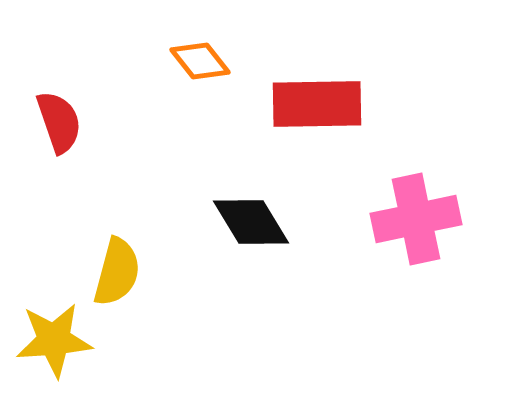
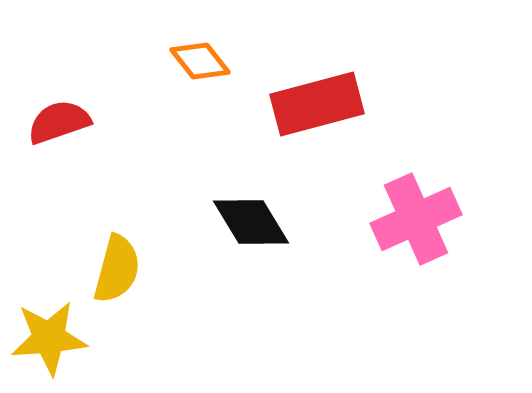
red rectangle: rotated 14 degrees counterclockwise
red semicircle: rotated 90 degrees counterclockwise
pink cross: rotated 12 degrees counterclockwise
yellow semicircle: moved 3 px up
yellow star: moved 5 px left, 2 px up
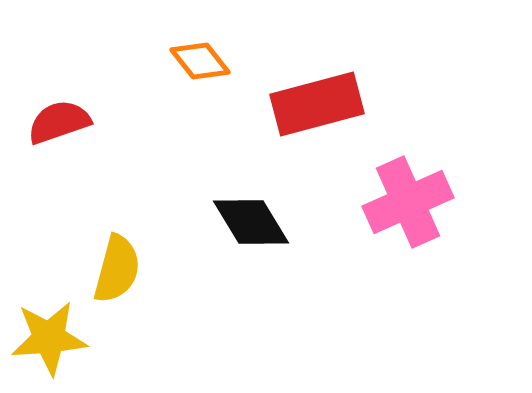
pink cross: moved 8 px left, 17 px up
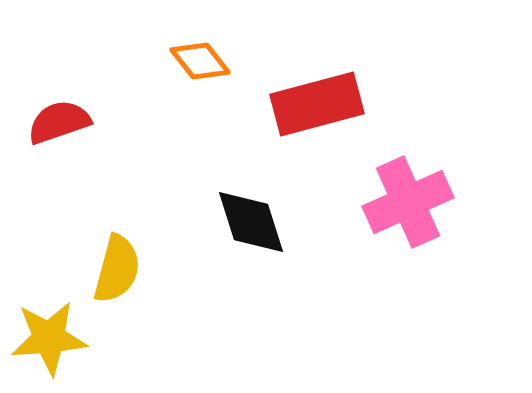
black diamond: rotated 14 degrees clockwise
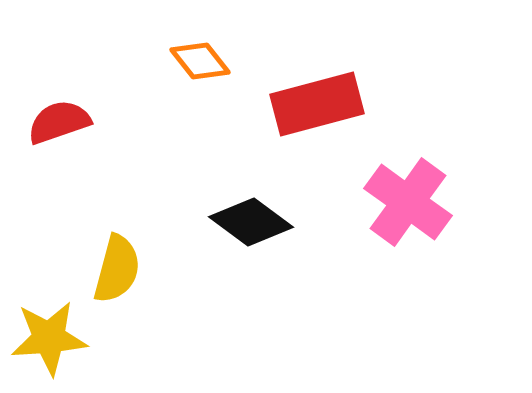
pink cross: rotated 30 degrees counterclockwise
black diamond: rotated 36 degrees counterclockwise
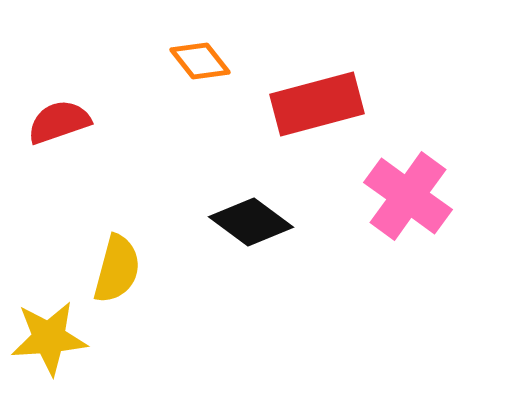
pink cross: moved 6 px up
